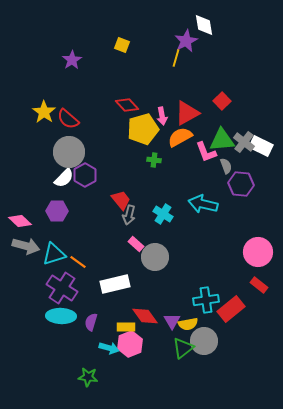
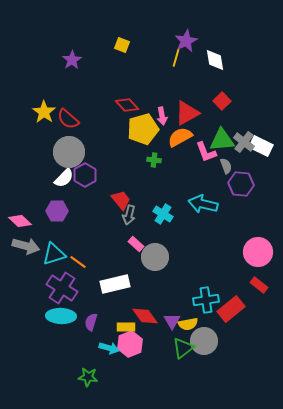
white diamond at (204, 25): moved 11 px right, 35 px down
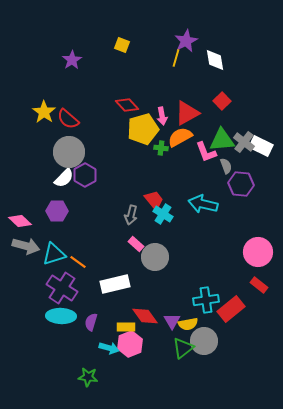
green cross at (154, 160): moved 7 px right, 12 px up
red trapezoid at (121, 200): moved 33 px right
gray arrow at (129, 215): moved 2 px right
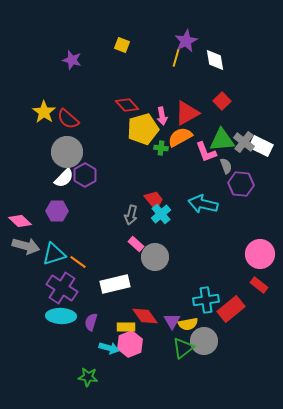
purple star at (72, 60): rotated 24 degrees counterclockwise
gray circle at (69, 152): moved 2 px left
cyan cross at (163, 214): moved 2 px left; rotated 18 degrees clockwise
pink circle at (258, 252): moved 2 px right, 2 px down
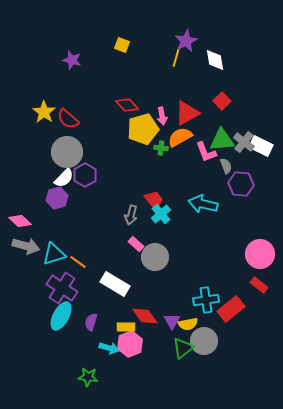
purple hexagon at (57, 211): moved 13 px up; rotated 15 degrees counterclockwise
white rectangle at (115, 284): rotated 44 degrees clockwise
cyan ellipse at (61, 316): rotated 64 degrees counterclockwise
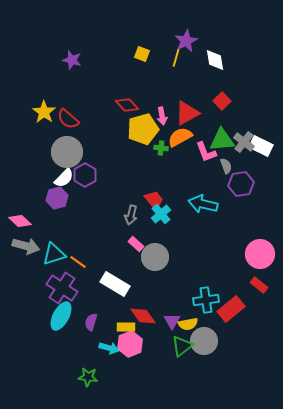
yellow square at (122, 45): moved 20 px right, 9 px down
purple hexagon at (241, 184): rotated 15 degrees counterclockwise
red diamond at (145, 316): moved 2 px left
green triangle at (183, 348): moved 1 px left, 2 px up
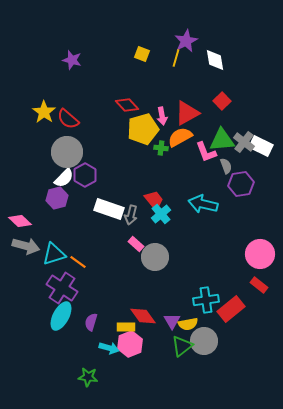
white rectangle at (115, 284): moved 6 px left, 75 px up; rotated 12 degrees counterclockwise
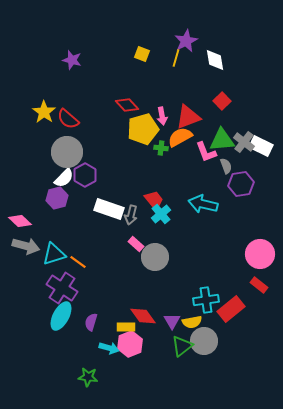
red triangle at (187, 113): moved 1 px right, 4 px down; rotated 8 degrees clockwise
yellow semicircle at (188, 324): moved 4 px right, 2 px up
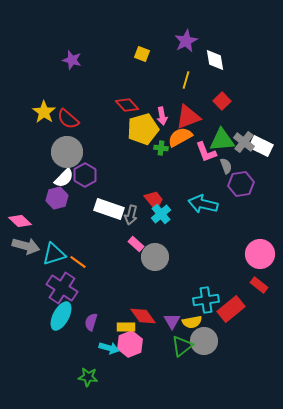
yellow line at (176, 58): moved 10 px right, 22 px down
